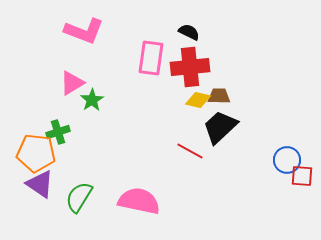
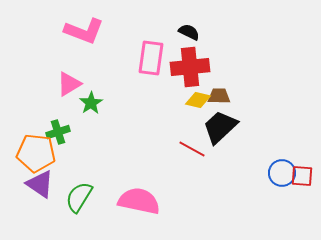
pink triangle: moved 3 px left, 1 px down
green star: moved 1 px left, 3 px down
red line: moved 2 px right, 2 px up
blue circle: moved 5 px left, 13 px down
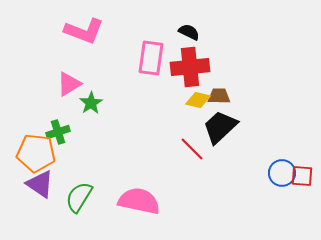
red line: rotated 16 degrees clockwise
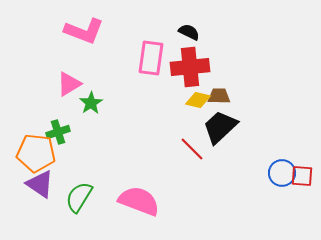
pink semicircle: rotated 9 degrees clockwise
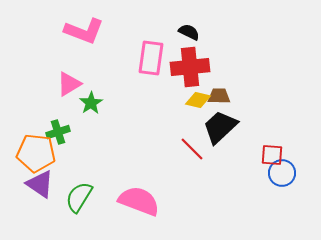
red square: moved 30 px left, 21 px up
